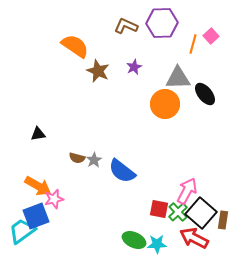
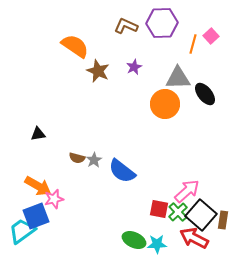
pink arrow: rotated 20 degrees clockwise
black square: moved 2 px down
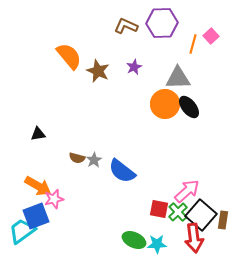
orange semicircle: moved 6 px left, 10 px down; rotated 16 degrees clockwise
black ellipse: moved 16 px left, 13 px down
red arrow: rotated 124 degrees counterclockwise
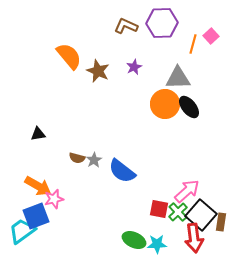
brown rectangle: moved 2 px left, 2 px down
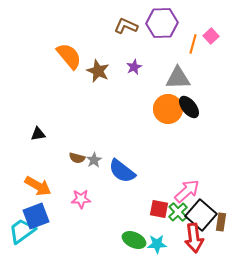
orange circle: moved 3 px right, 5 px down
pink star: moved 27 px right; rotated 12 degrees clockwise
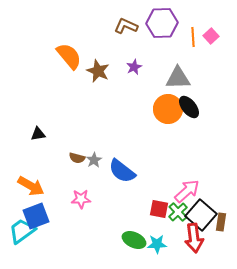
orange line: moved 7 px up; rotated 18 degrees counterclockwise
orange arrow: moved 7 px left
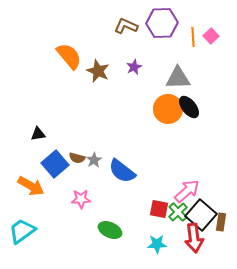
blue square: moved 19 px right, 52 px up; rotated 20 degrees counterclockwise
green ellipse: moved 24 px left, 10 px up
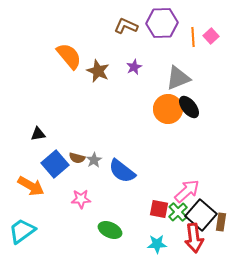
gray triangle: rotated 20 degrees counterclockwise
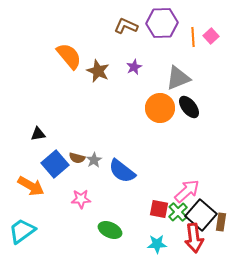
orange circle: moved 8 px left, 1 px up
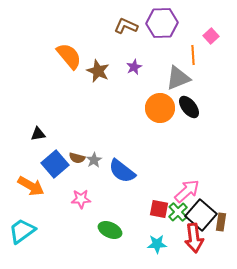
orange line: moved 18 px down
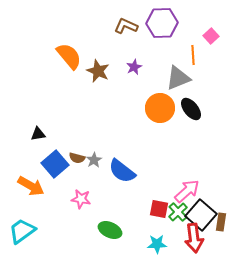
black ellipse: moved 2 px right, 2 px down
pink star: rotated 12 degrees clockwise
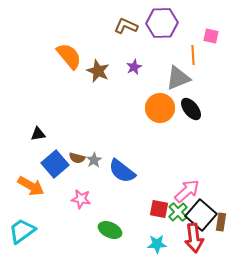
pink square: rotated 35 degrees counterclockwise
